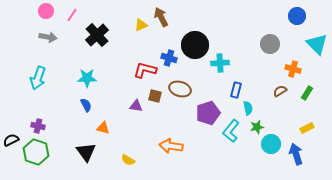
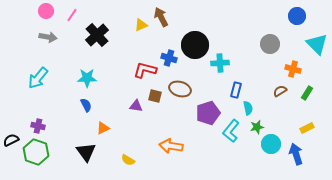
cyan arrow: rotated 20 degrees clockwise
orange triangle: rotated 40 degrees counterclockwise
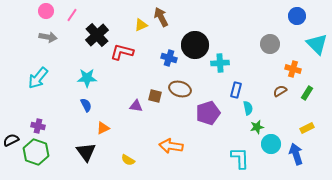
red L-shape: moved 23 px left, 18 px up
cyan L-shape: moved 9 px right, 27 px down; rotated 140 degrees clockwise
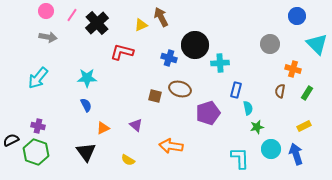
black cross: moved 12 px up
brown semicircle: rotated 48 degrees counterclockwise
purple triangle: moved 19 px down; rotated 32 degrees clockwise
yellow rectangle: moved 3 px left, 2 px up
cyan circle: moved 5 px down
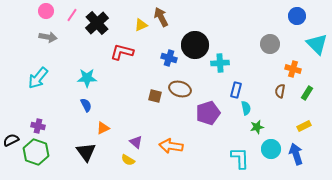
cyan semicircle: moved 2 px left
purple triangle: moved 17 px down
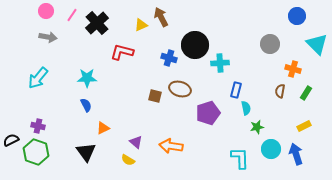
green rectangle: moved 1 px left
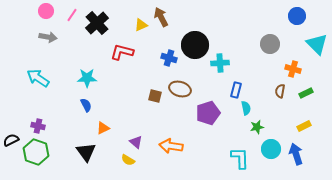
cyan arrow: rotated 85 degrees clockwise
green rectangle: rotated 32 degrees clockwise
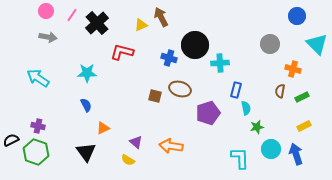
cyan star: moved 5 px up
green rectangle: moved 4 px left, 4 px down
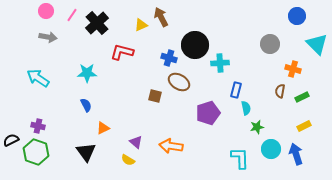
brown ellipse: moved 1 px left, 7 px up; rotated 15 degrees clockwise
